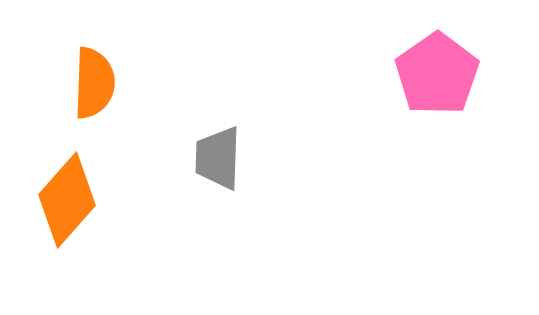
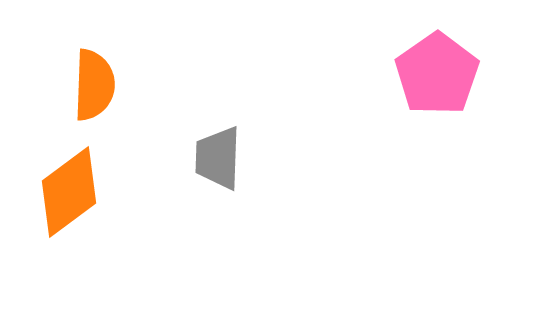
orange semicircle: moved 2 px down
orange diamond: moved 2 px right, 8 px up; rotated 12 degrees clockwise
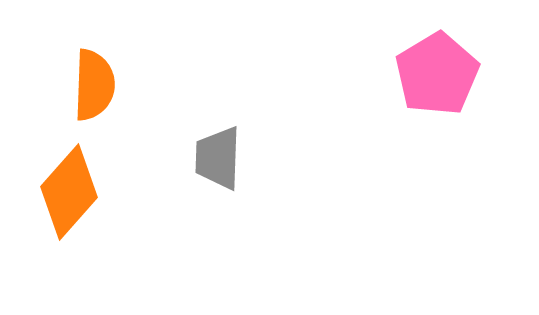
pink pentagon: rotated 4 degrees clockwise
orange diamond: rotated 12 degrees counterclockwise
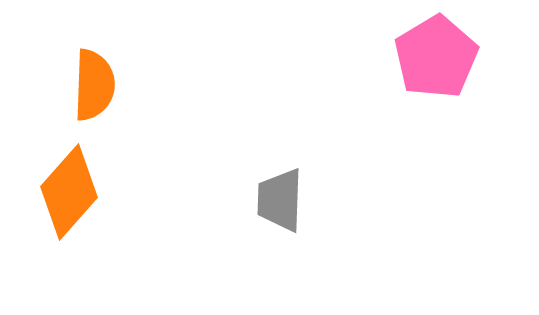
pink pentagon: moved 1 px left, 17 px up
gray trapezoid: moved 62 px right, 42 px down
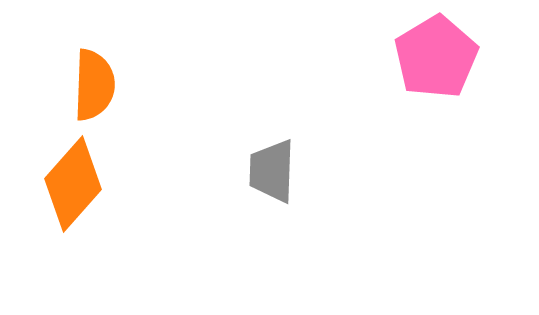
orange diamond: moved 4 px right, 8 px up
gray trapezoid: moved 8 px left, 29 px up
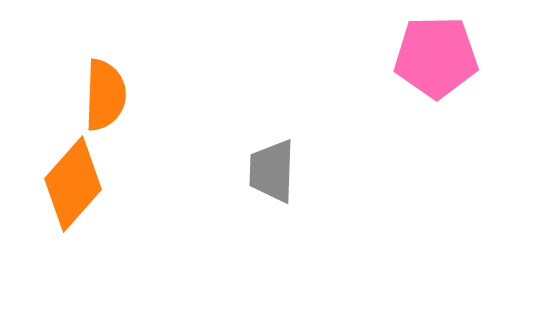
pink pentagon: rotated 30 degrees clockwise
orange semicircle: moved 11 px right, 10 px down
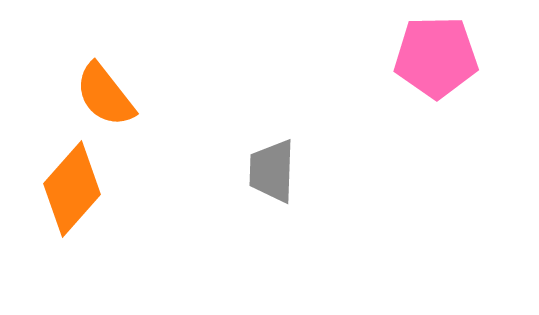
orange semicircle: rotated 140 degrees clockwise
orange diamond: moved 1 px left, 5 px down
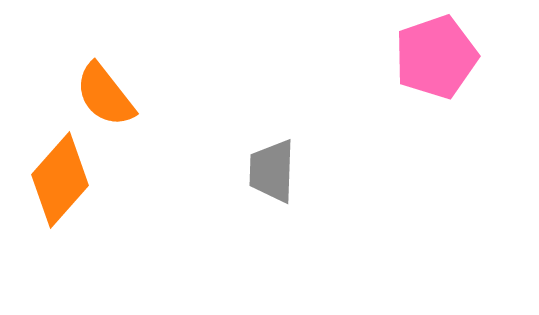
pink pentagon: rotated 18 degrees counterclockwise
orange diamond: moved 12 px left, 9 px up
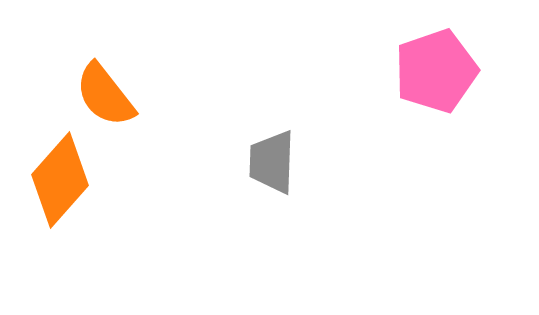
pink pentagon: moved 14 px down
gray trapezoid: moved 9 px up
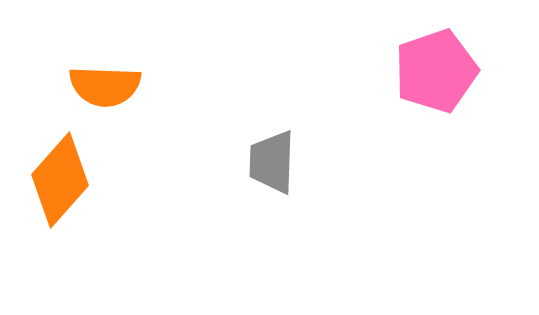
orange semicircle: moved 9 px up; rotated 50 degrees counterclockwise
